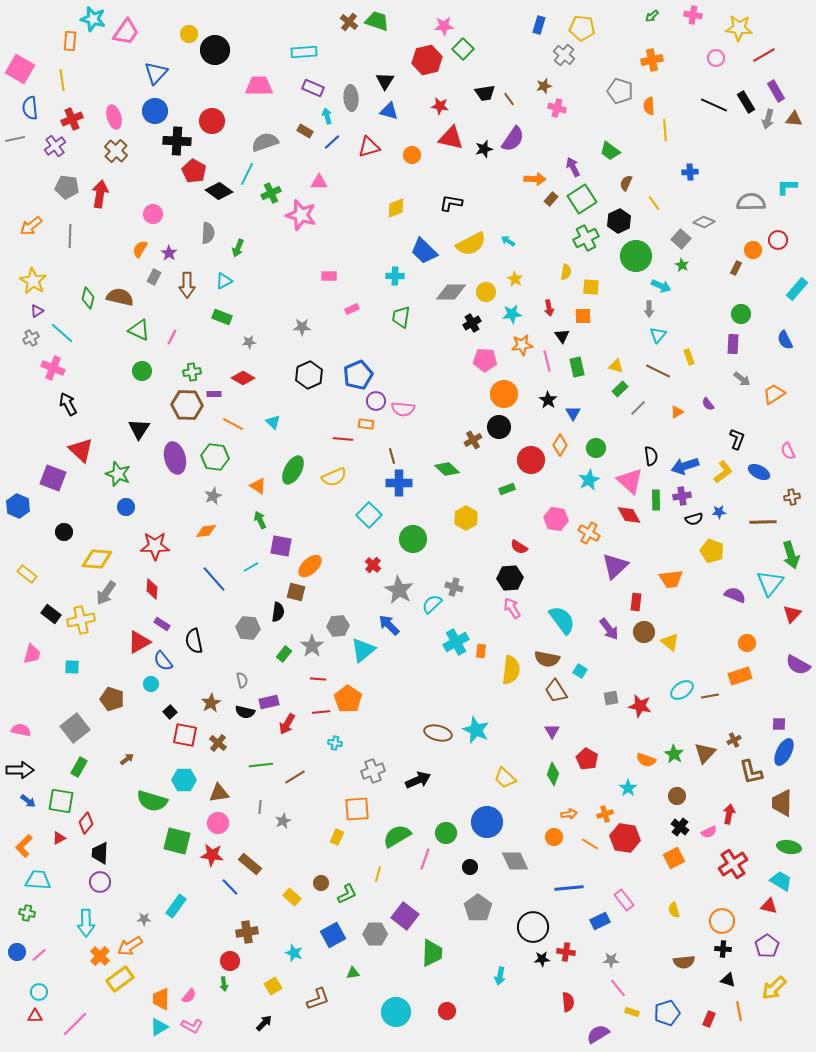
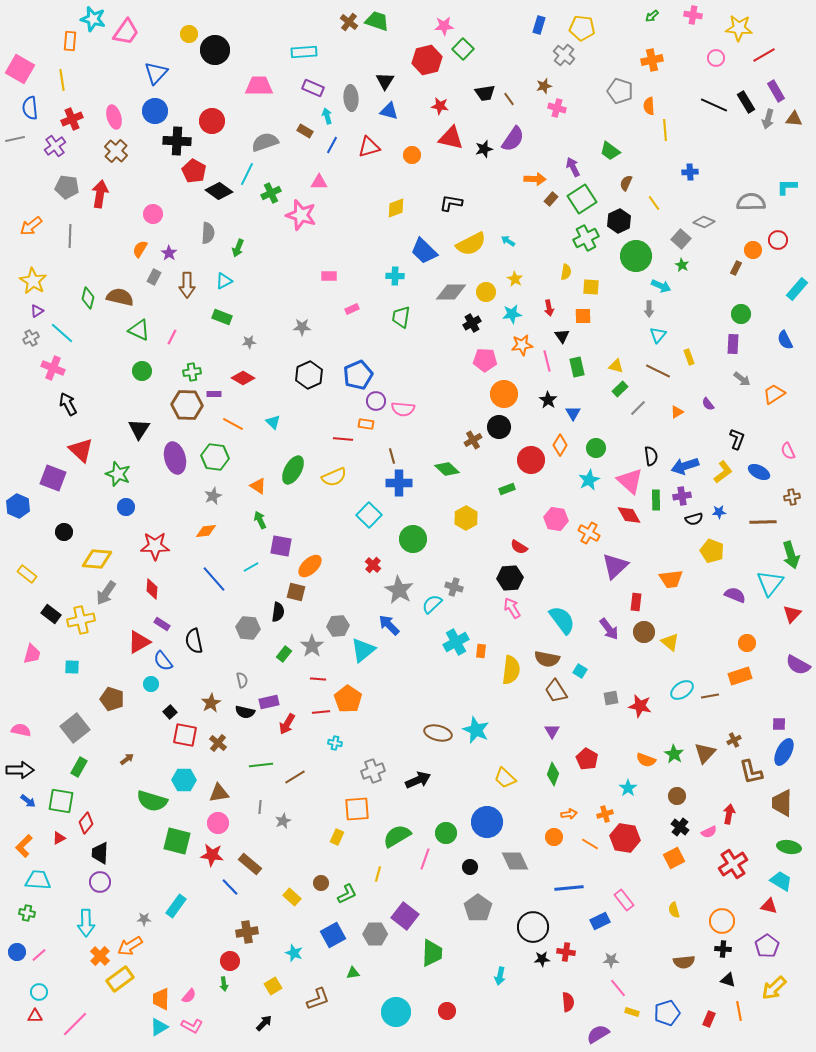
blue line at (332, 142): moved 3 px down; rotated 18 degrees counterclockwise
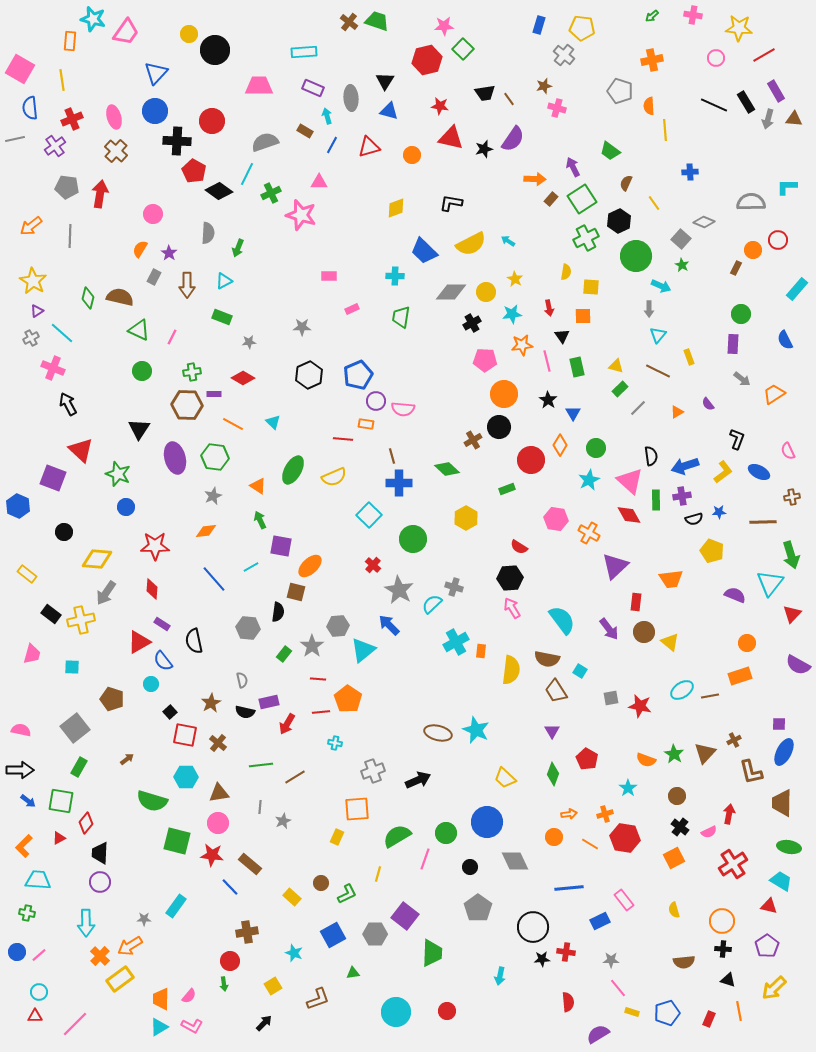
cyan hexagon at (184, 780): moved 2 px right, 3 px up
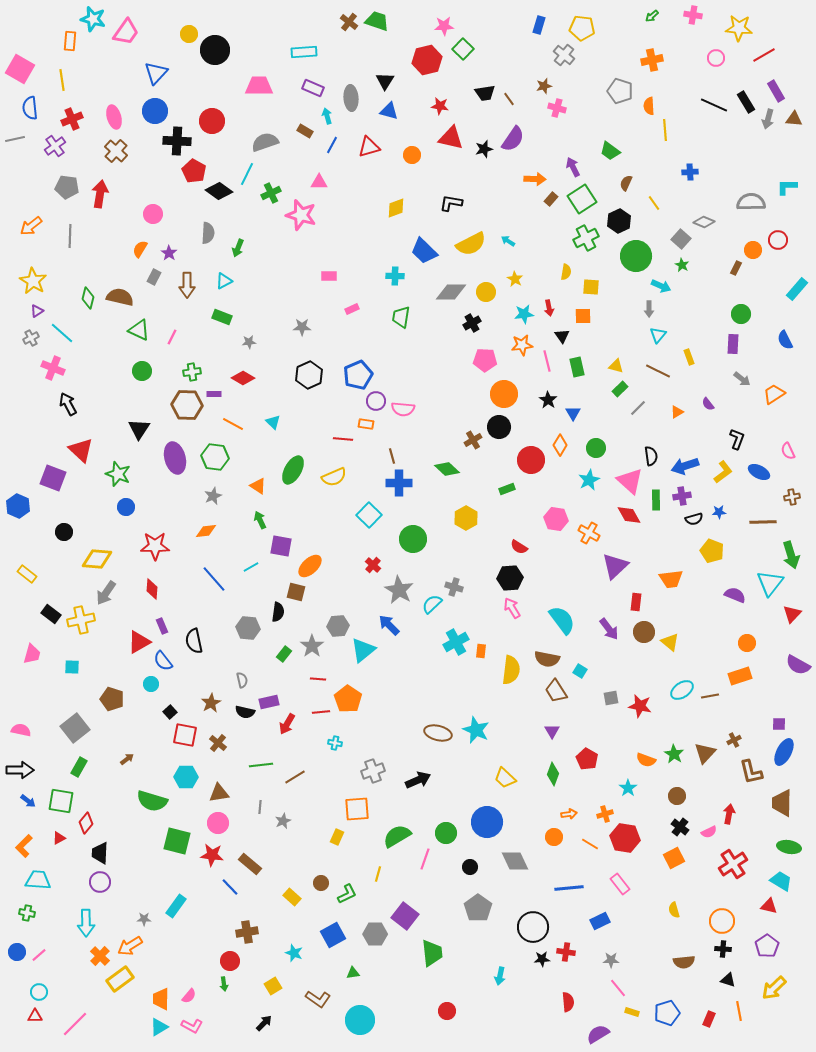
cyan star at (512, 314): moved 12 px right
purple rectangle at (162, 624): moved 2 px down; rotated 35 degrees clockwise
pink rectangle at (624, 900): moved 4 px left, 16 px up
green trapezoid at (432, 953): rotated 8 degrees counterclockwise
brown L-shape at (318, 999): rotated 55 degrees clockwise
cyan circle at (396, 1012): moved 36 px left, 8 px down
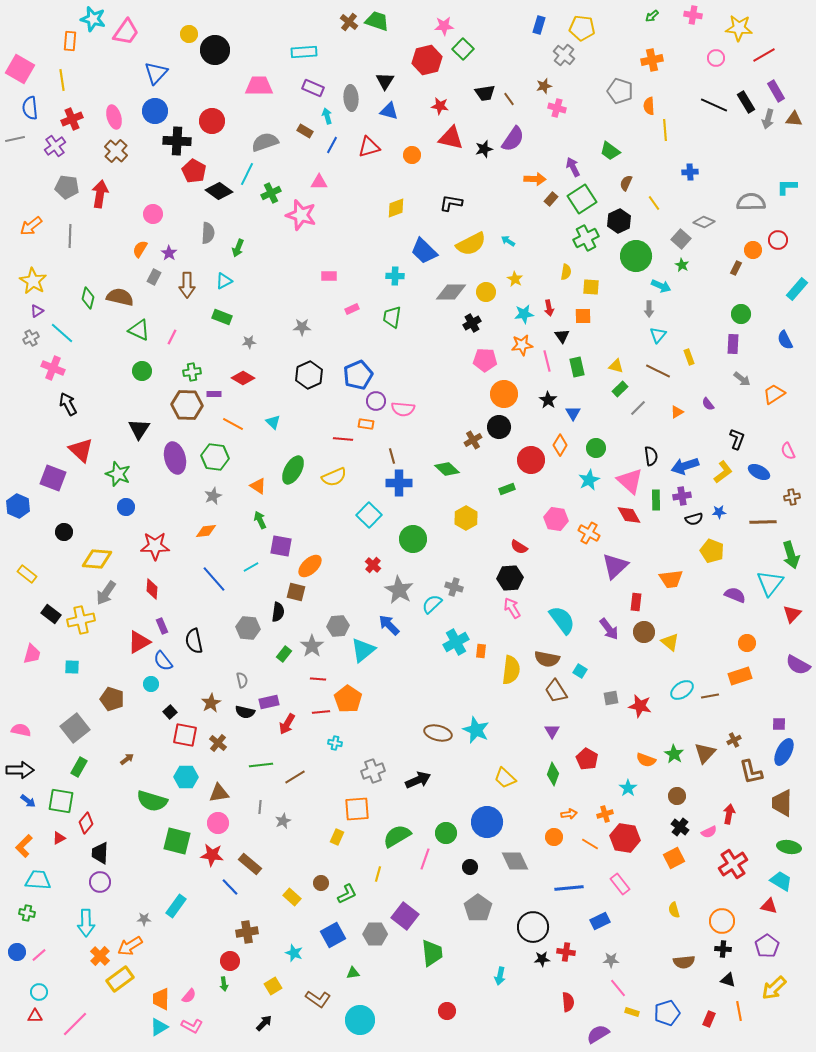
green trapezoid at (401, 317): moved 9 px left
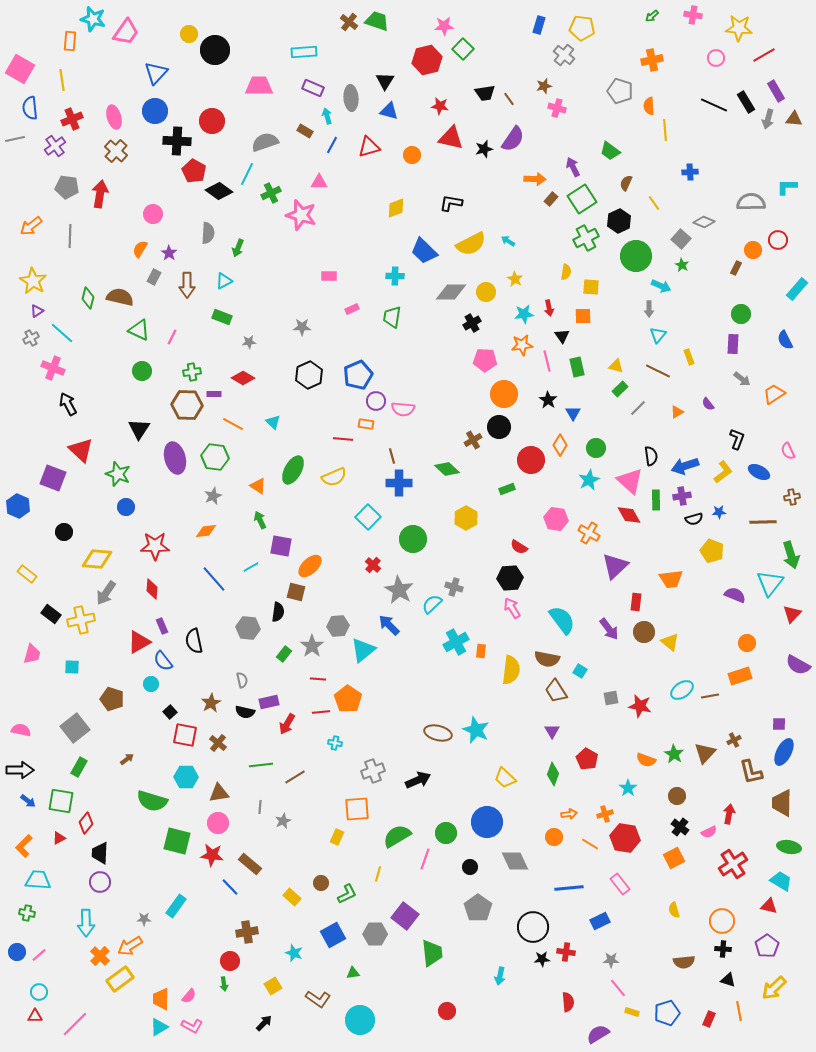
cyan square at (369, 515): moved 1 px left, 2 px down
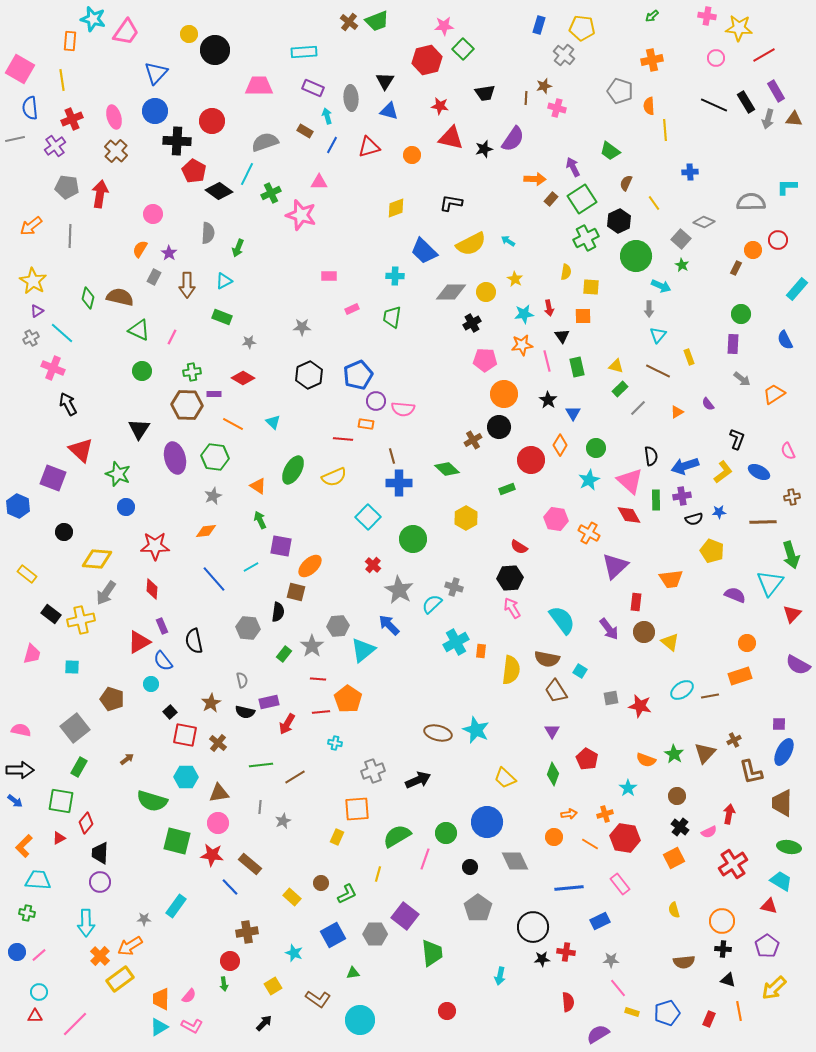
pink cross at (693, 15): moved 14 px right, 1 px down
green trapezoid at (377, 21): rotated 140 degrees clockwise
brown line at (509, 99): moved 17 px right, 1 px up; rotated 40 degrees clockwise
blue arrow at (28, 801): moved 13 px left
